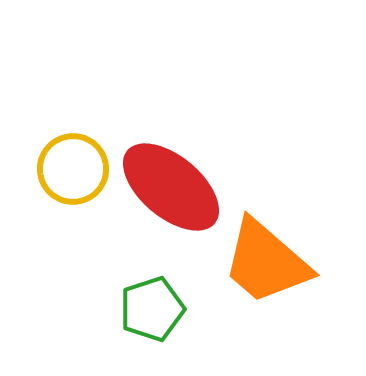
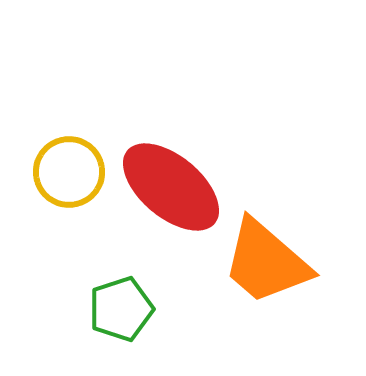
yellow circle: moved 4 px left, 3 px down
green pentagon: moved 31 px left
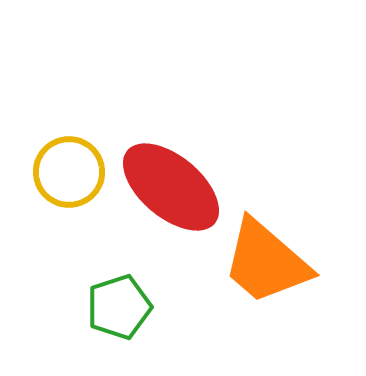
green pentagon: moved 2 px left, 2 px up
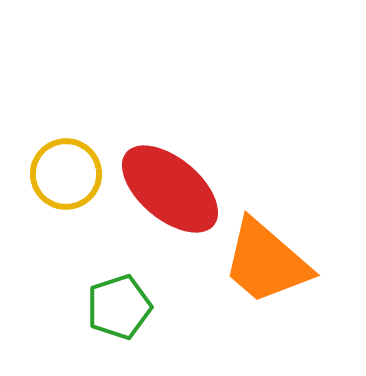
yellow circle: moved 3 px left, 2 px down
red ellipse: moved 1 px left, 2 px down
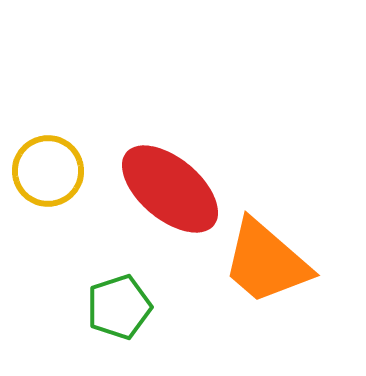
yellow circle: moved 18 px left, 3 px up
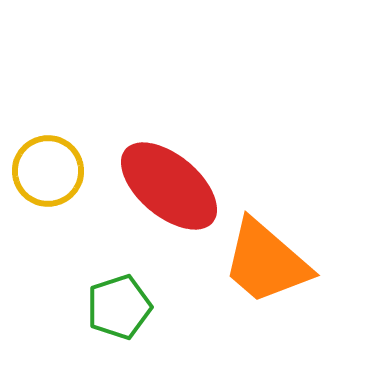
red ellipse: moved 1 px left, 3 px up
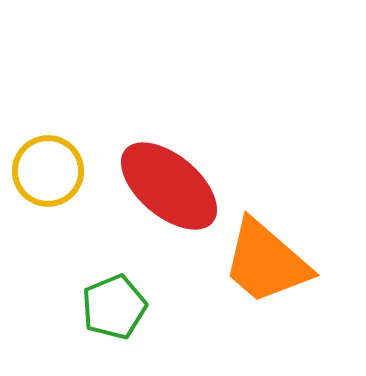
green pentagon: moved 5 px left; rotated 4 degrees counterclockwise
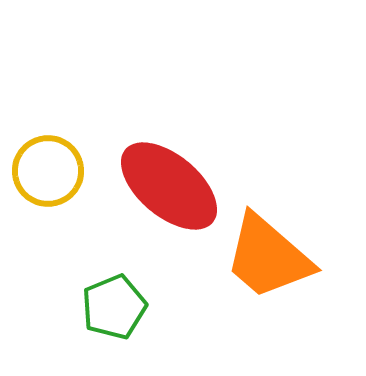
orange trapezoid: moved 2 px right, 5 px up
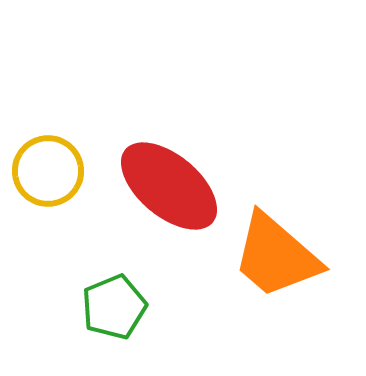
orange trapezoid: moved 8 px right, 1 px up
